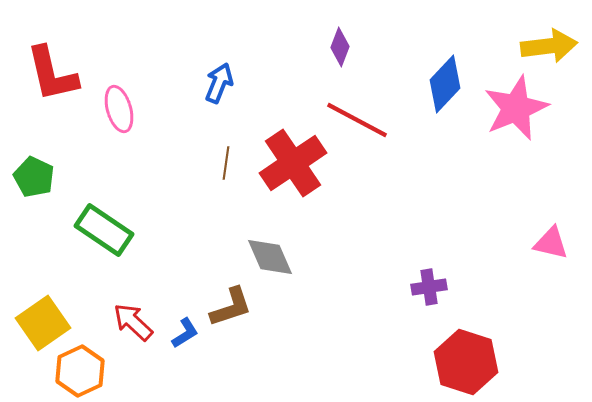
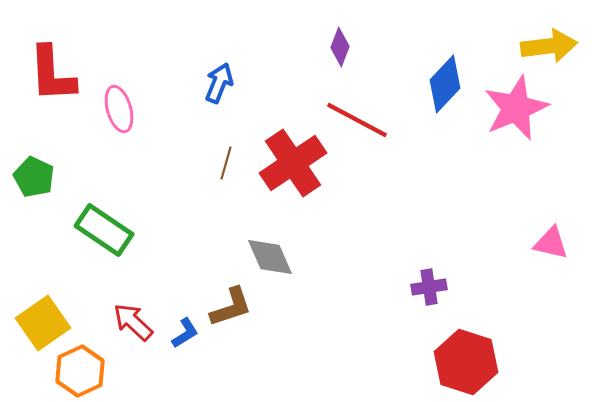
red L-shape: rotated 10 degrees clockwise
brown line: rotated 8 degrees clockwise
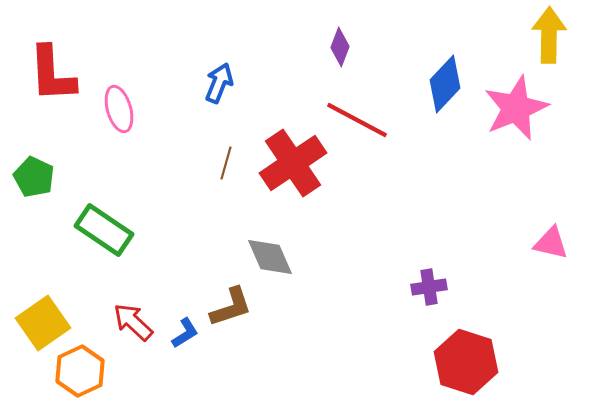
yellow arrow: moved 11 px up; rotated 82 degrees counterclockwise
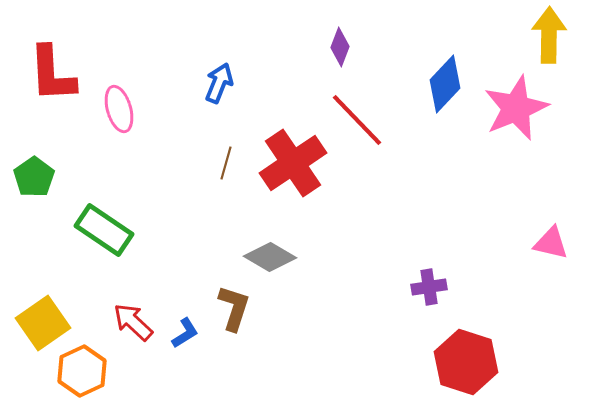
red line: rotated 18 degrees clockwise
green pentagon: rotated 12 degrees clockwise
gray diamond: rotated 36 degrees counterclockwise
brown L-shape: moved 3 px right, 1 px down; rotated 54 degrees counterclockwise
orange hexagon: moved 2 px right
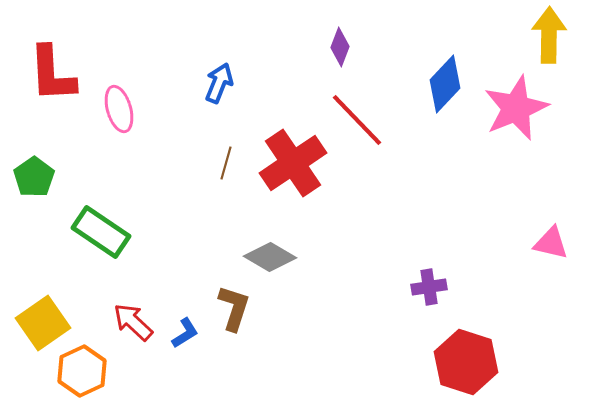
green rectangle: moved 3 px left, 2 px down
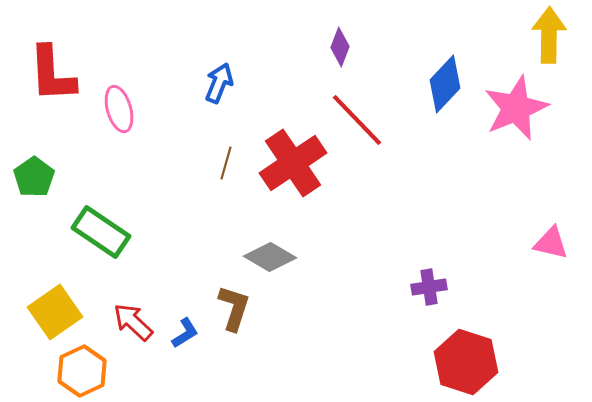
yellow square: moved 12 px right, 11 px up
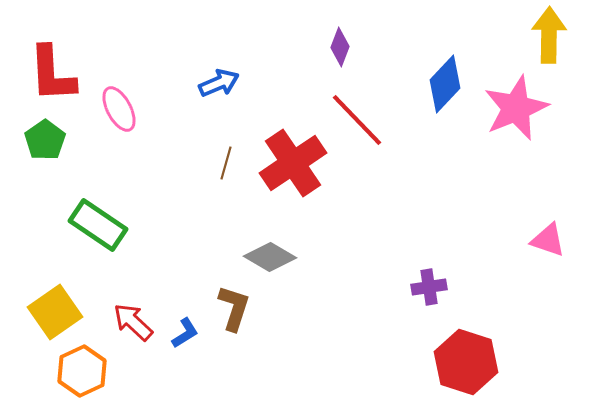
blue arrow: rotated 45 degrees clockwise
pink ellipse: rotated 12 degrees counterclockwise
green pentagon: moved 11 px right, 37 px up
green rectangle: moved 3 px left, 7 px up
pink triangle: moved 3 px left, 3 px up; rotated 6 degrees clockwise
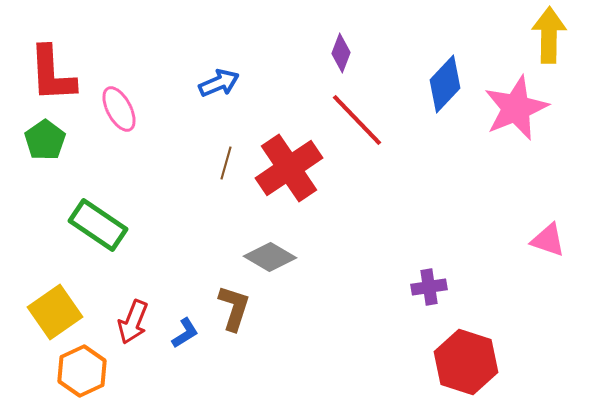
purple diamond: moved 1 px right, 6 px down
red cross: moved 4 px left, 5 px down
red arrow: rotated 111 degrees counterclockwise
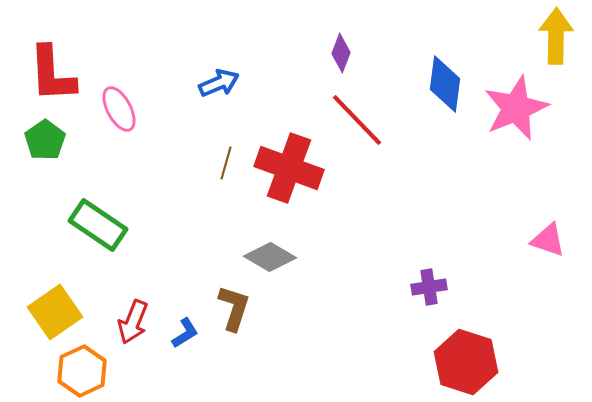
yellow arrow: moved 7 px right, 1 px down
blue diamond: rotated 36 degrees counterclockwise
red cross: rotated 36 degrees counterclockwise
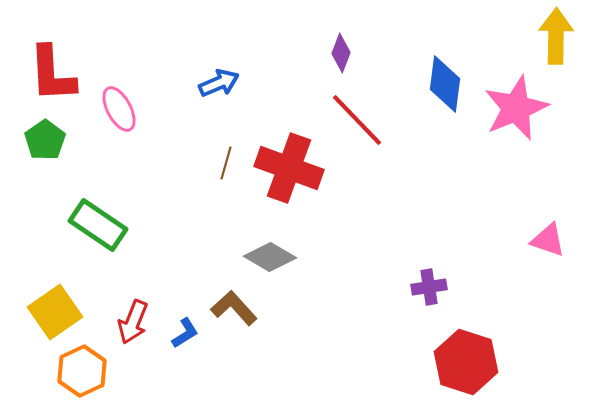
brown L-shape: rotated 60 degrees counterclockwise
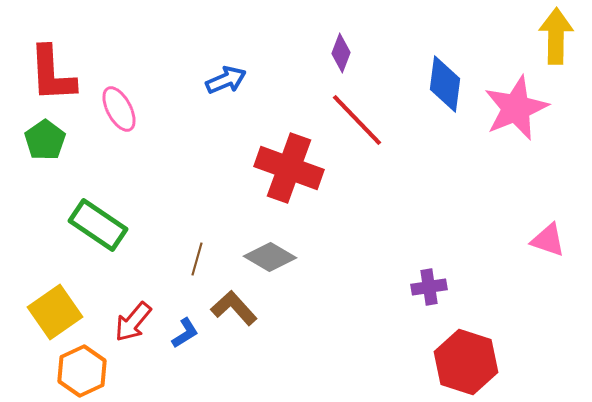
blue arrow: moved 7 px right, 3 px up
brown line: moved 29 px left, 96 px down
red arrow: rotated 18 degrees clockwise
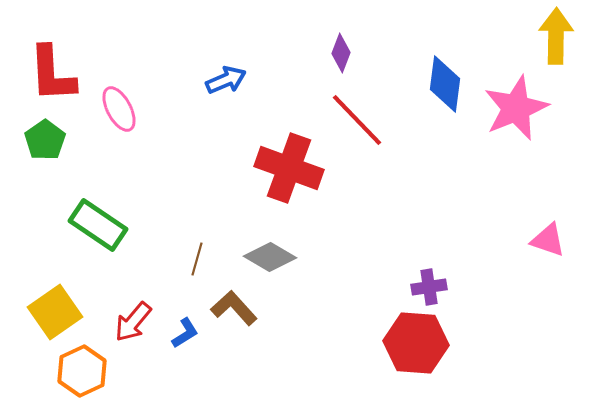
red hexagon: moved 50 px left, 19 px up; rotated 14 degrees counterclockwise
